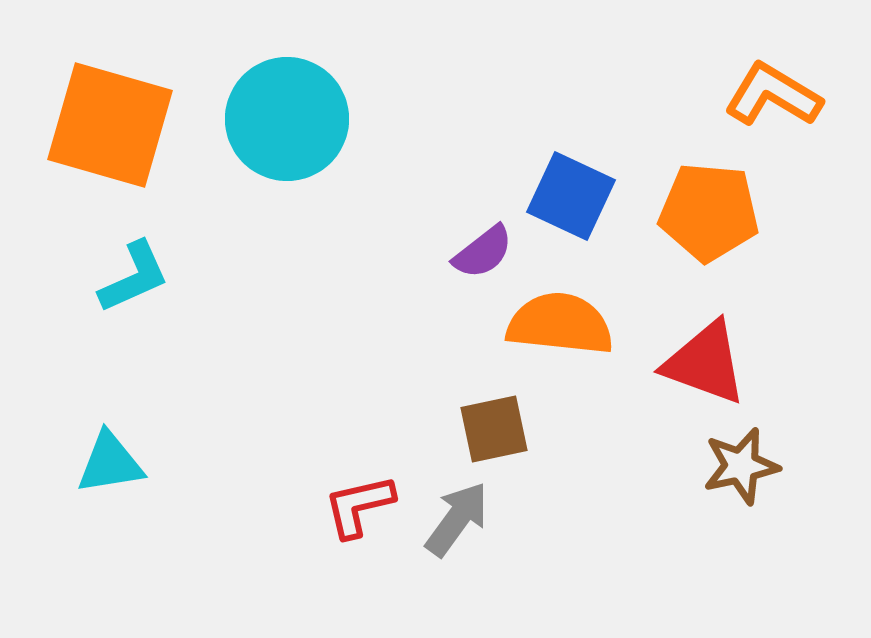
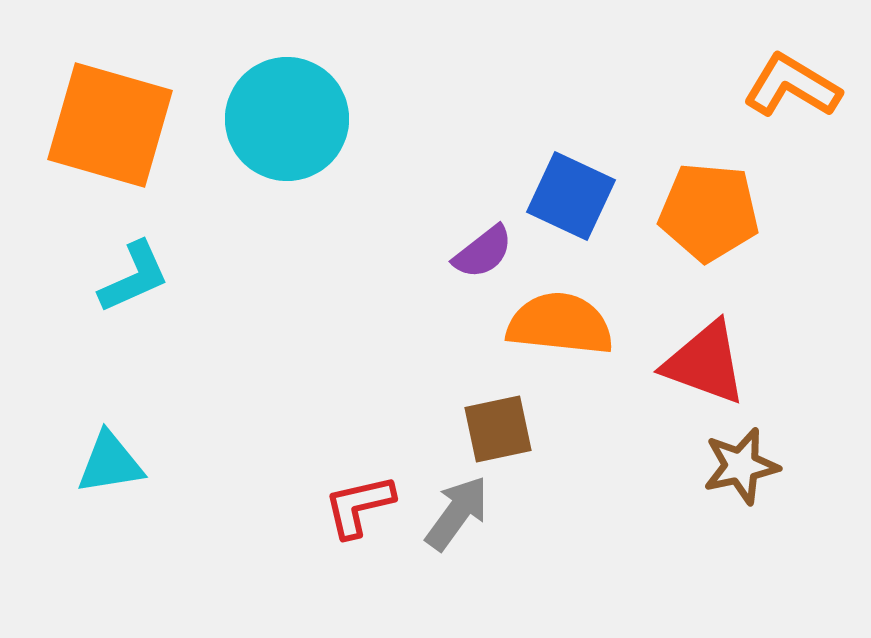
orange L-shape: moved 19 px right, 9 px up
brown square: moved 4 px right
gray arrow: moved 6 px up
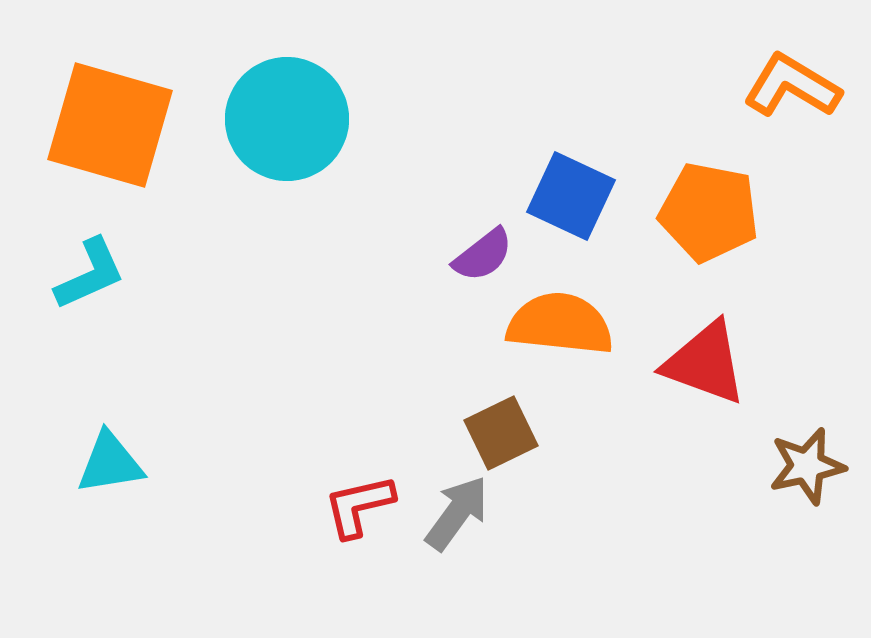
orange pentagon: rotated 6 degrees clockwise
purple semicircle: moved 3 px down
cyan L-shape: moved 44 px left, 3 px up
brown square: moved 3 px right, 4 px down; rotated 14 degrees counterclockwise
brown star: moved 66 px right
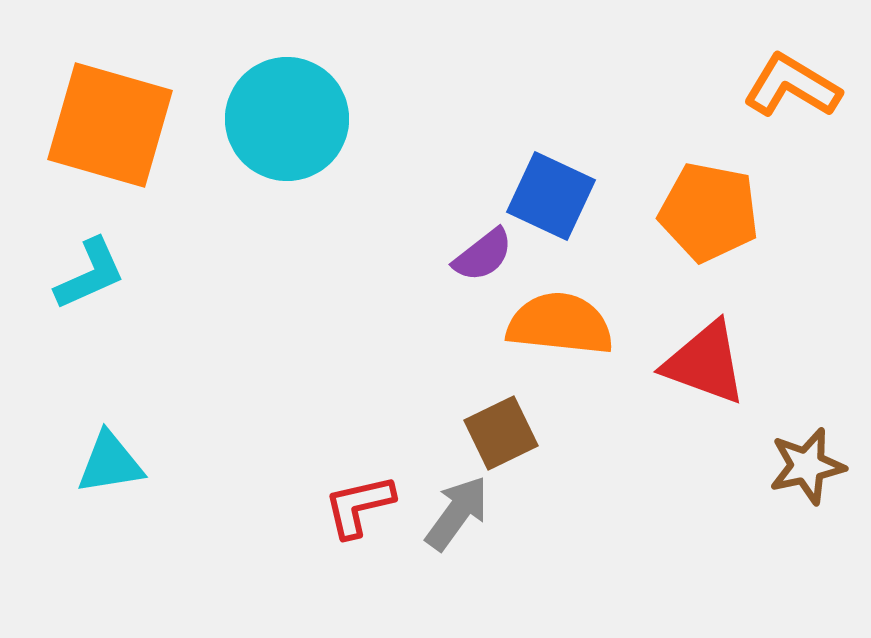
blue square: moved 20 px left
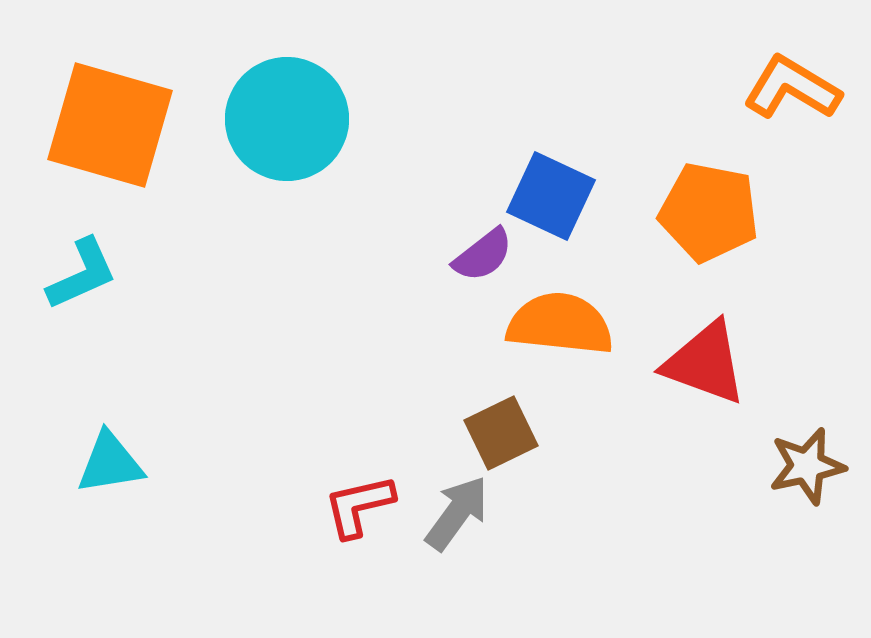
orange L-shape: moved 2 px down
cyan L-shape: moved 8 px left
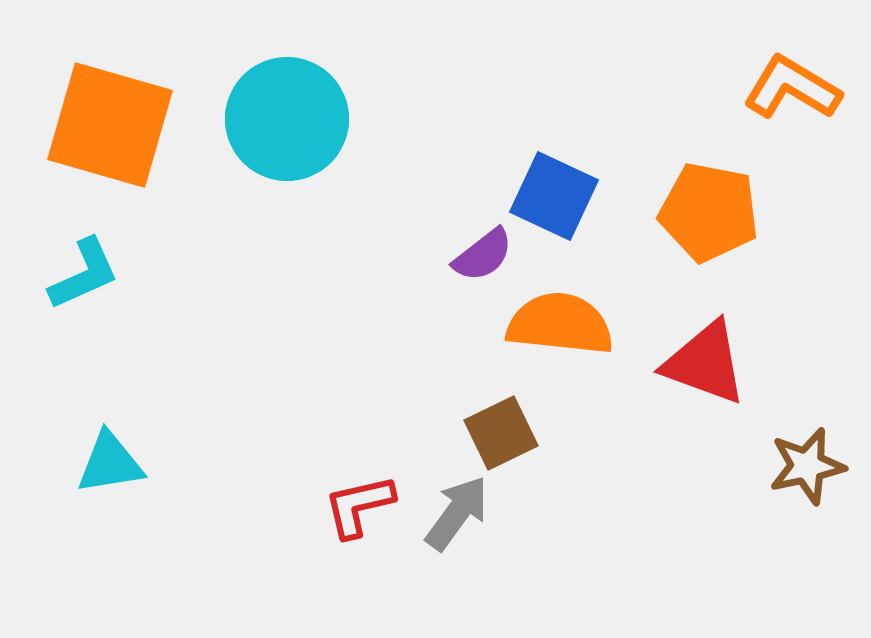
blue square: moved 3 px right
cyan L-shape: moved 2 px right
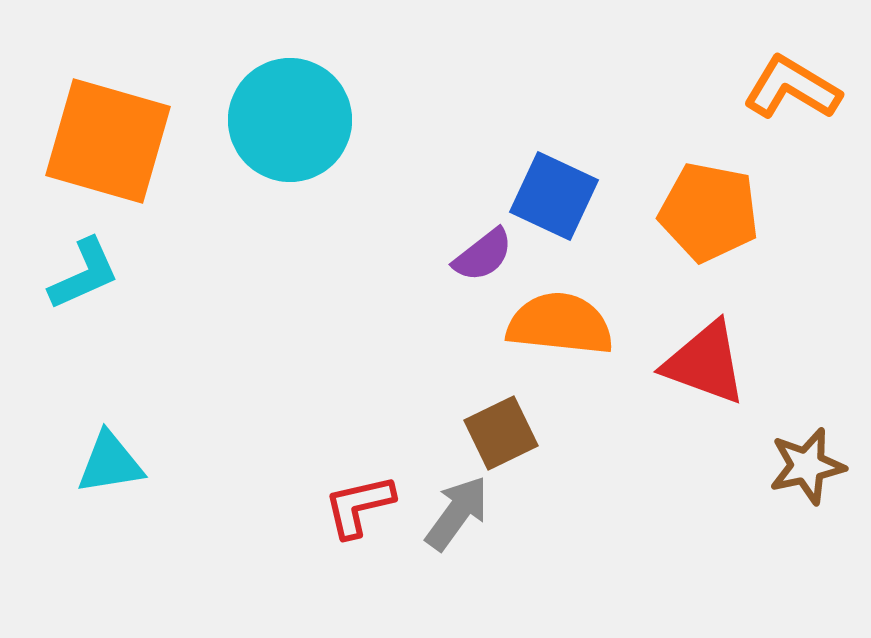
cyan circle: moved 3 px right, 1 px down
orange square: moved 2 px left, 16 px down
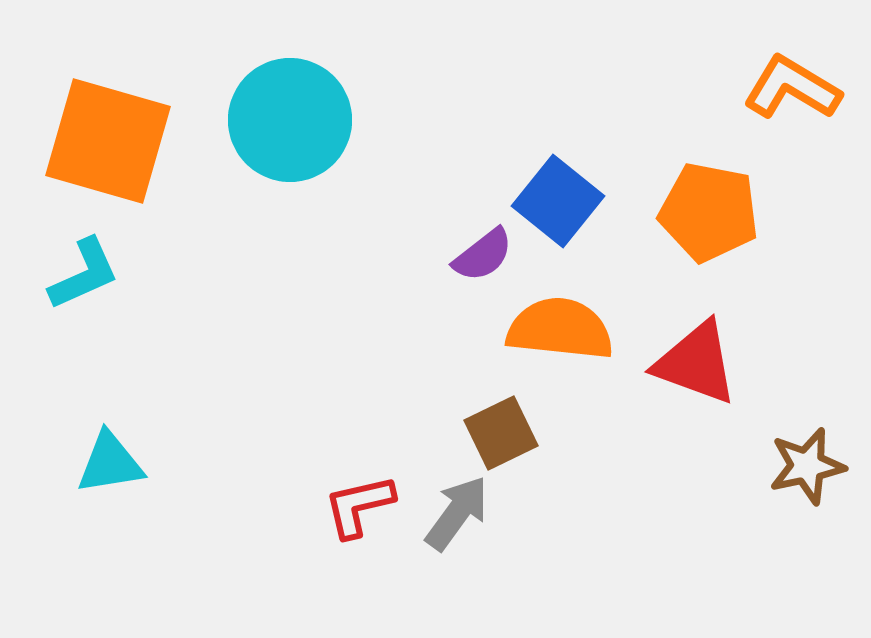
blue square: moved 4 px right, 5 px down; rotated 14 degrees clockwise
orange semicircle: moved 5 px down
red triangle: moved 9 px left
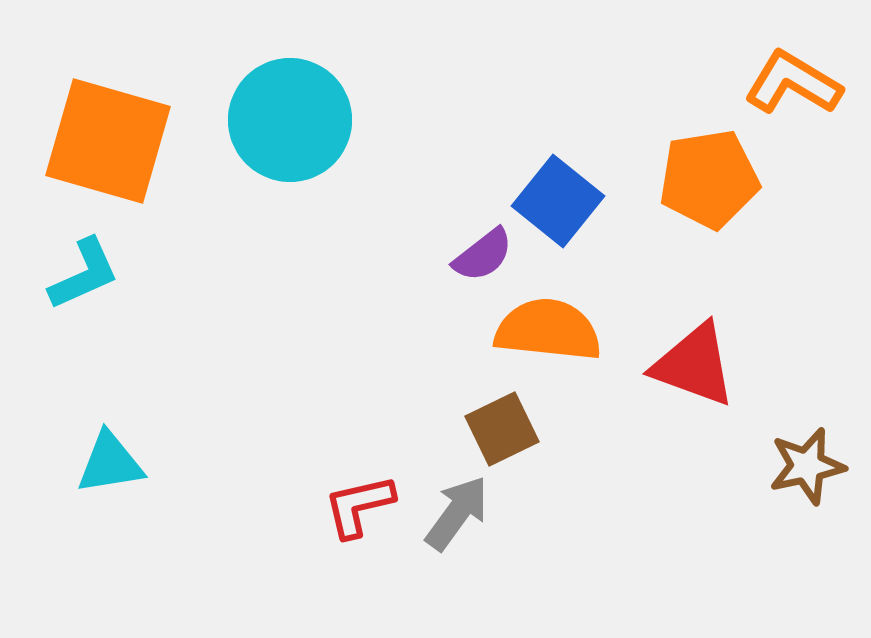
orange L-shape: moved 1 px right, 5 px up
orange pentagon: moved 33 px up; rotated 20 degrees counterclockwise
orange semicircle: moved 12 px left, 1 px down
red triangle: moved 2 px left, 2 px down
brown square: moved 1 px right, 4 px up
